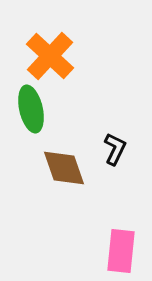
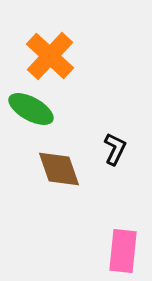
green ellipse: rotated 48 degrees counterclockwise
brown diamond: moved 5 px left, 1 px down
pink rectangle: moved 2 px right
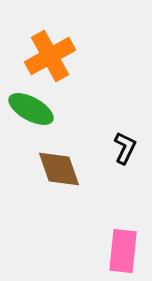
orange cross: rotated 18 degrees clockwise
black L-shape: moved 10 px right, 1 px up
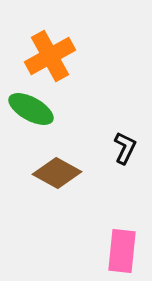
brown diamond: moved 2 px left, 4 px down; rotated 42 degrees counterclockwise
pink rectangle: moved 1 px left
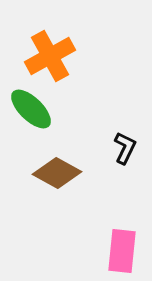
green ellipse: rotated 15 degrees clockwise
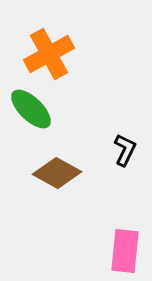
orange cross: moved 1 px left, 2 px up
black L-shape: moved 2 px down
pink rectangle: moved 3 px right
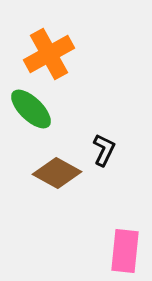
black L-shape: moved 21 px left
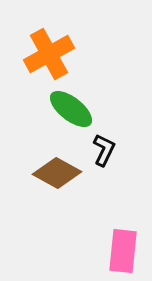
green ellipse: moved 40 px right; rotated 6 degrees counterclockwise
pink rectangle: moved 2 px left
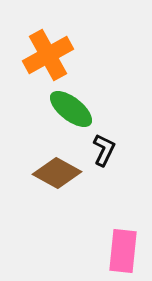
orange cross: moved 1 px left, 1 px down
